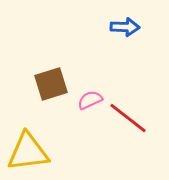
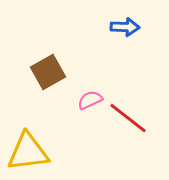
brown square: moved 3 px left, 12 px up; rotated 12 degrees counterclockwise
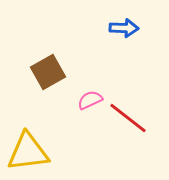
blue arrow: moved 1 px left, 1 px down
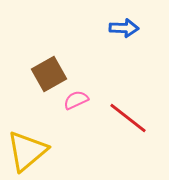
brown square: moved 1 px right, 2 px down
pink semicircle: moved 14 px left
yellow triangle: moved 1 px left, 1 px up; rotated 33 degrees counterclockwise
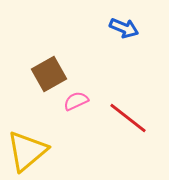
blue arrow: rotated 20 degrees clockwise
pink semicircle: moved 1 px down
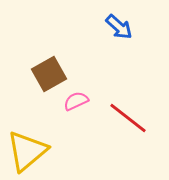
blue arrow: moved 5 px left, 1 px up; rotated 20 degrees clockwise
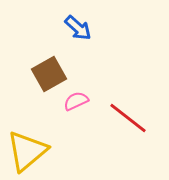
blue arrow: moved 41 px left, 1 px down
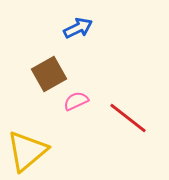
blue arrow: rotated 68 degrees counterclockwise
